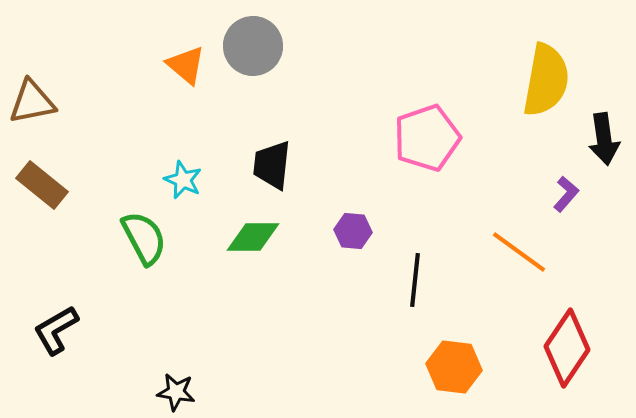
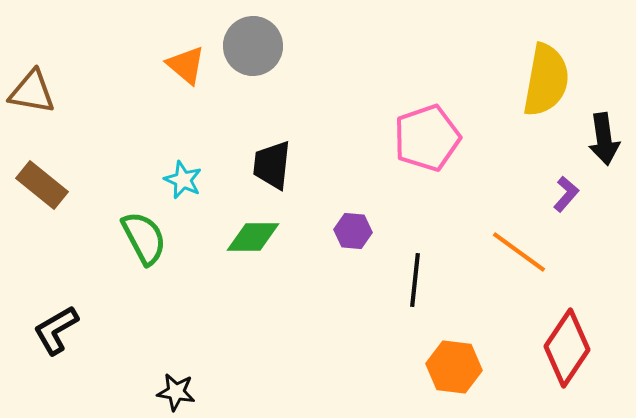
brown triangle: moved 10 px up; rotated 21 degrees clockwise
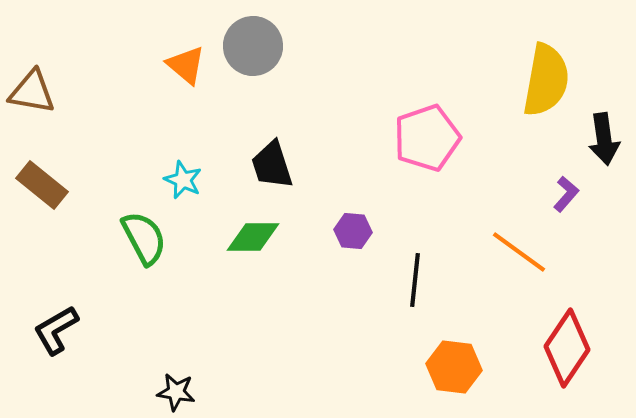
black trapezoid: rotated 24 degrees counterclockwise
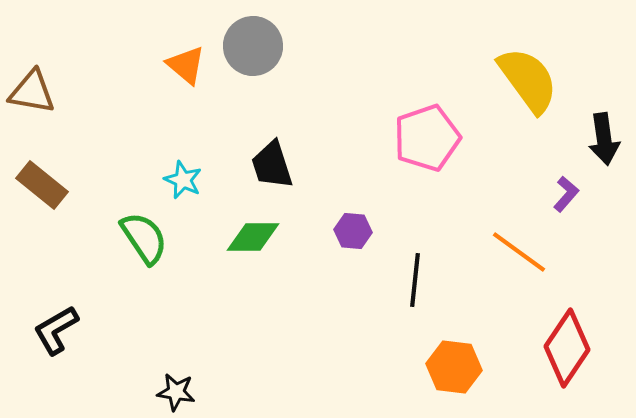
yellow semicircle: moved 18 px left; rotated 46 degrees counterclockwise
green semicircle: rotated 6 degrees counterclockwise
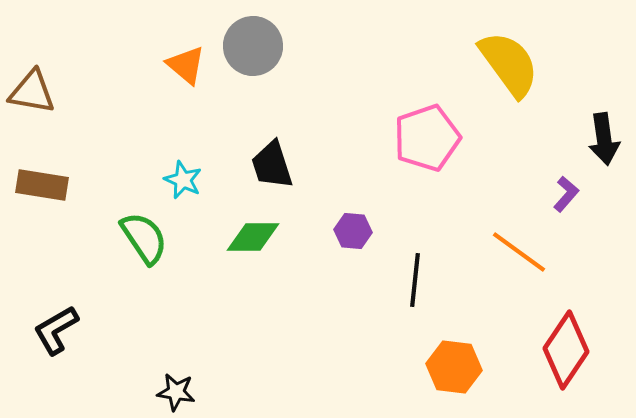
yellow semicircle: moved 19 px left, 16 px up
brown rectangle: rotated 30 degrees counterclockwise
red diamond: moved 1 px left, 2 px down
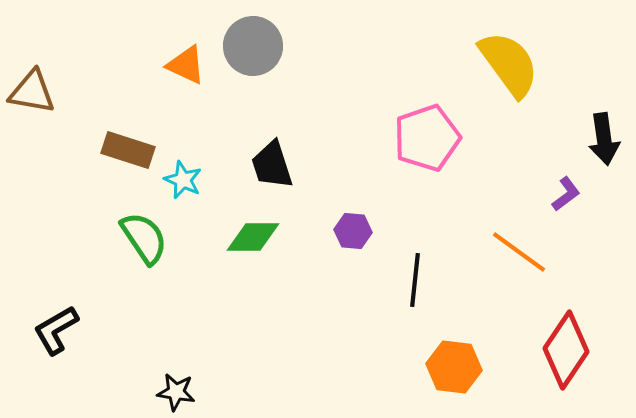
orange triangle: rotated 15 degrees counterclockwise
brown rectangle: moved 86 px right, 35 px up; rotated 9 degrees clockwise
purple L-shape: rotated 12 degrees clockwise
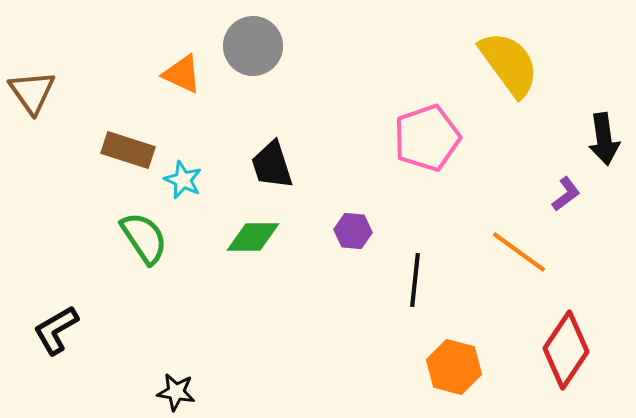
orange triangle: moved 4 px left, 9 px down
brown triangle: rotated 45 degrees clockwise
orange hexagon: rotated 8 degrees clockwise
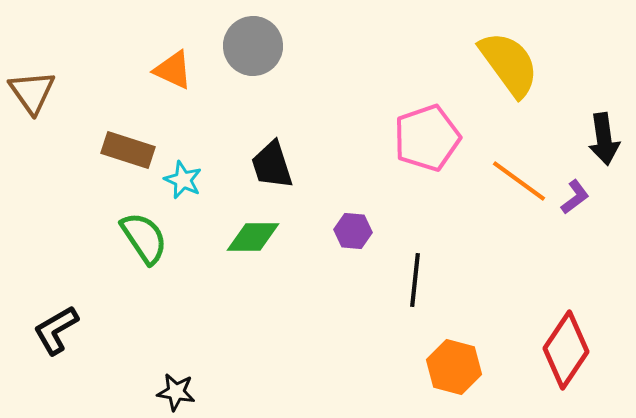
orange triangle: moved 9 px left, 4 px up
purple L-shape: moved 9 px right, 3 px down
orange line: moved 71 px up
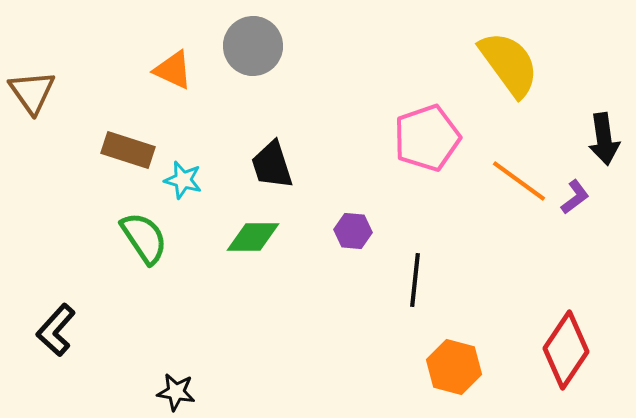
cyan star: rotated 9 degrees counterclockwise
black L-shape: rotated 18 degrees counterclockwise
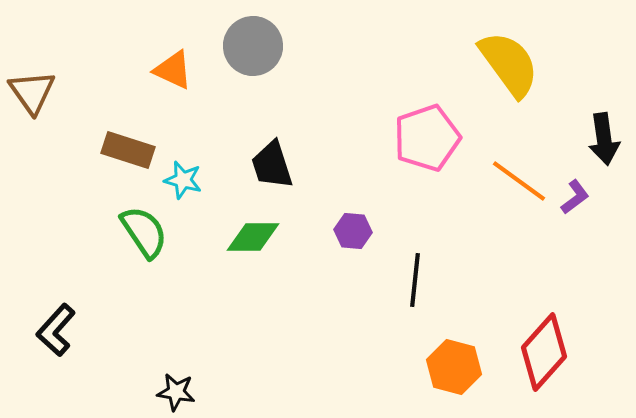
green semicircle: moved 6 px up
red diamond: moved 22 px left, 2 px down; rotated 8 degrees clockwise
